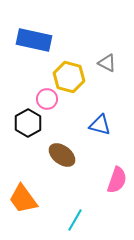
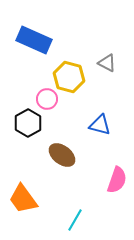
blue rectangle: rotated 12 degrees clockwise
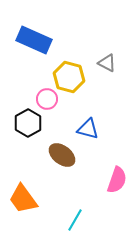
blue triangle: moved 12 px left, 4 px down
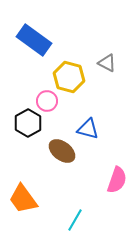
blue rectangle: rotated 12 degrees clockwise
pink circle: moved 2 px down
brown ellipse: moved 4 px up
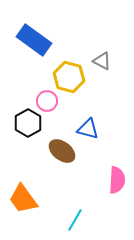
gray triangle: moved 5 px left, 2 px up
pink semicircle: rotated 16 degrees counterclockwise
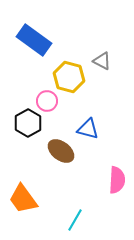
brown ellipse: moved 1 px left
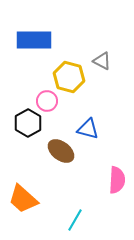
blue rectangle: rotated 36 degrees counterclockwise
orange trapezoid: rotated 12 degrees counterclockwise
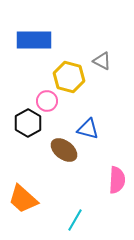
brown ellipse: moved 3 px right, 1 px up
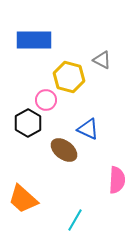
gray triangle: moved 1 px up
pink circle: moved 1 px left, 1 px up
blue triangle: rotated 10 degrees clockwise
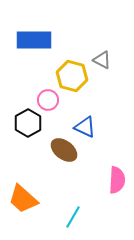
yellow hexagon: moved 3 px right, 1 px up
pink circle: moved 2 px right
blue triangle: moved 3 px left, 2 px up
cyan line: moved 2 px left, 3 px up
